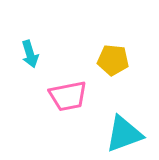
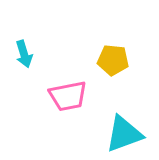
cyan arrow: moved 6 px left
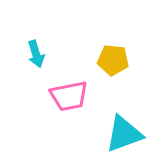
cyan arrow: moved 12 px right
pink trapezoid: moved 1 px right
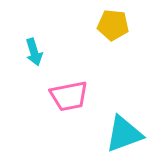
cyan arrow: moved 2 px left, 2 px up
yellow pentagon: moved 35 px up
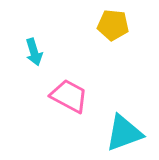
pink trapezoid: rotated 141 degrees counterclockwise
cyan triangle: moved 1 px up
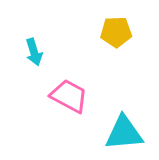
yellow pentagon: moved 3 px right, 7 px down; rotated 8 degrees counterclockwise
cyan triangle: rotated 15 degrees clockwise
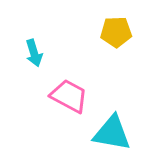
cyan arrow: moved 1 px down
cyan triangle: moved 12 px left; rotated 15 degrees clockwise
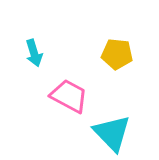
yellow pentagon: moved 1 px right, 22 px down; rotated 8 degrees clockwise
cyan triangle: rotated 36 degrees clockwise
